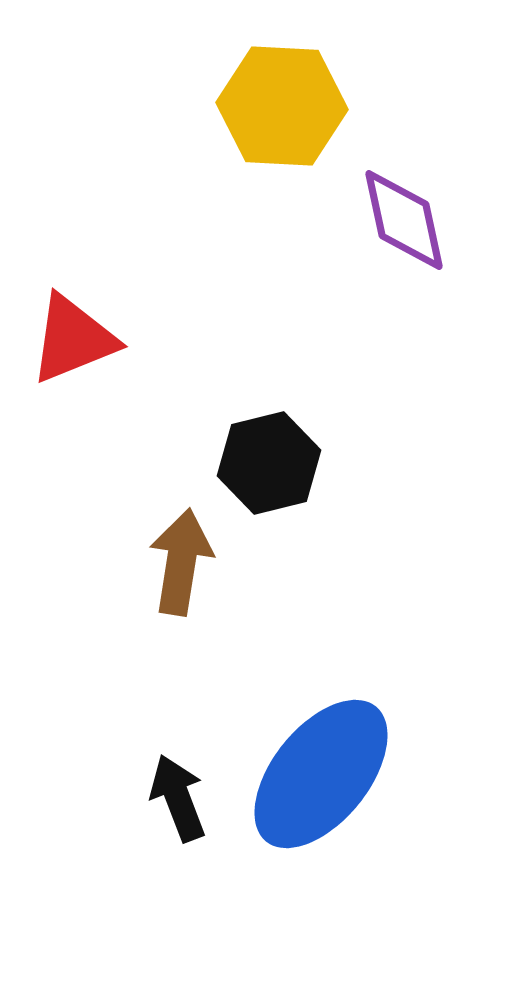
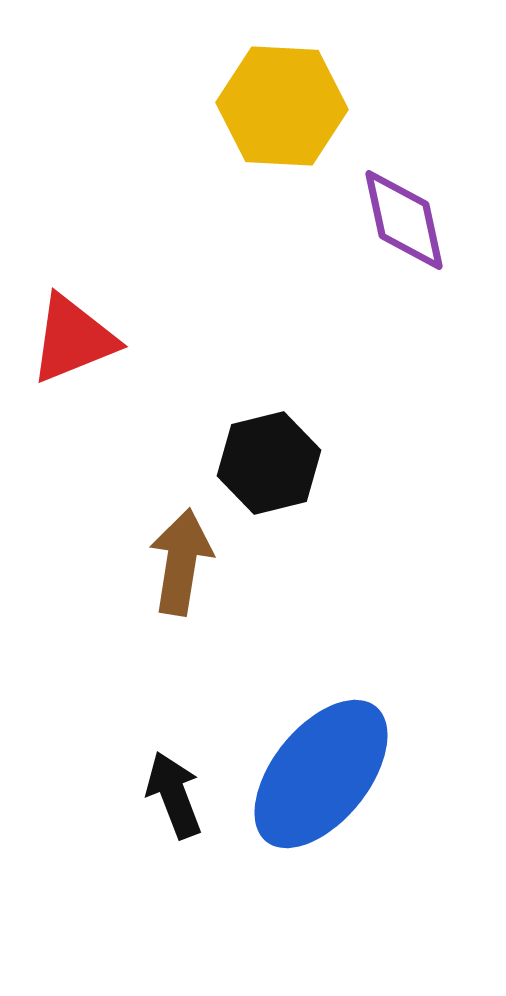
black arrow: moved 4 px left, 3 px up
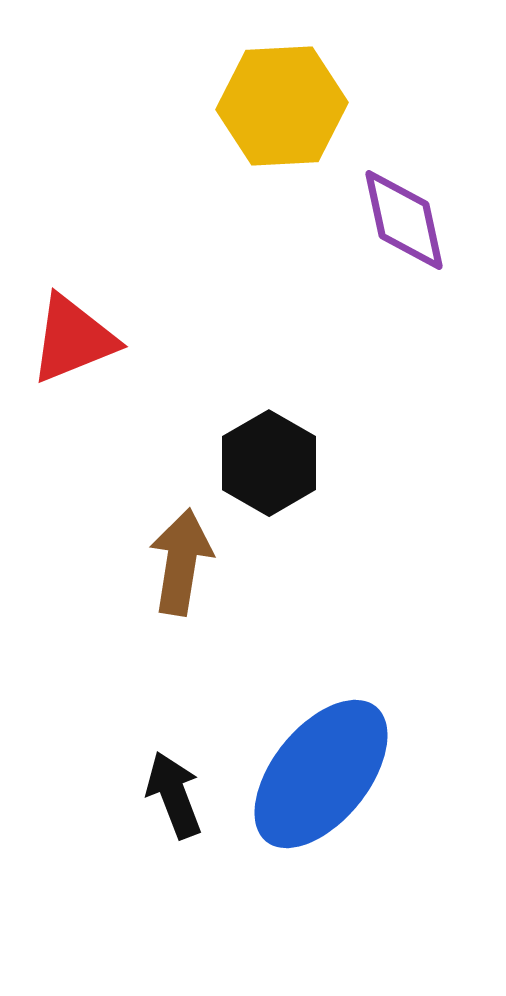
yellow hexagon: rotated 6 degrees counterclockwise
black hexagon: rotated 16 degrees counterclockwise
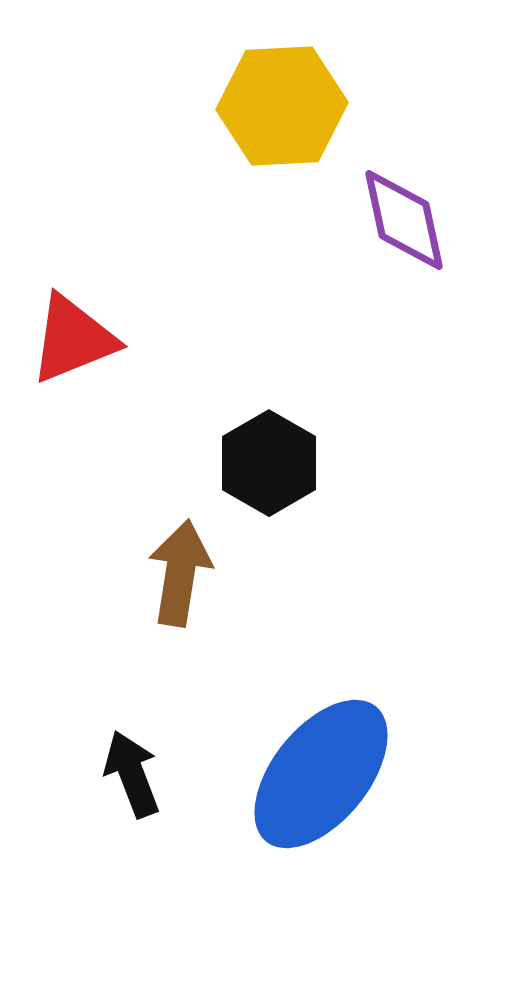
brown arrow: moved 1 px left, 11 px down
black arrow: moved 42 px left, 21 px up
